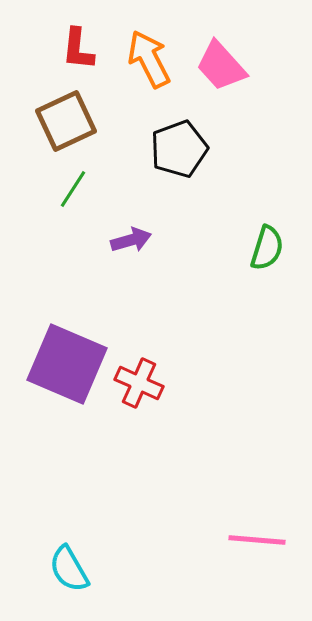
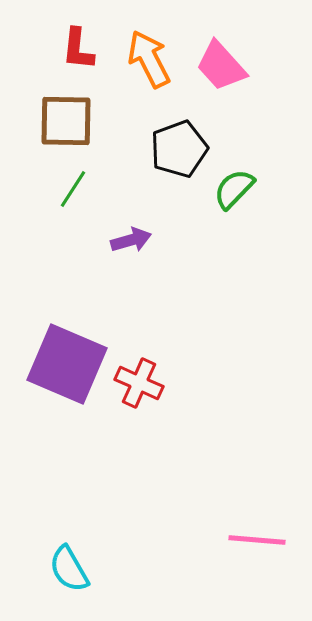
brown square: rotated 26 degrees clockwise
green semicircle: moved 33 px left, 59 px up; rotated 153 degrees counterclockwise
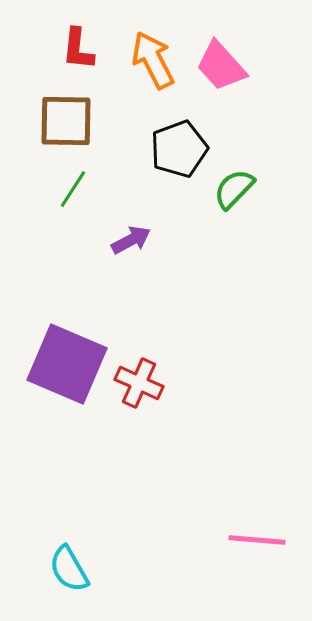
orange arrow: moved 4 px right, 1 px down
purple arrow: rotated 12 degrees counterclockwise
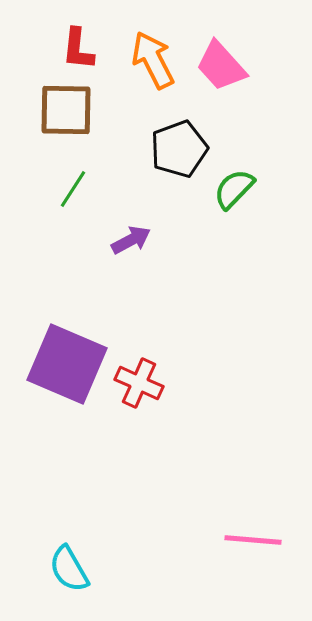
brown square: moved 11 px up
pink line: moved 4 px left
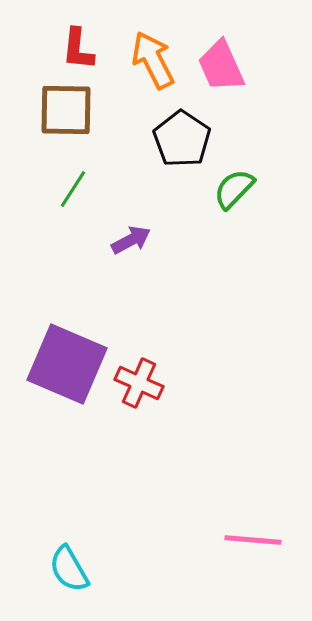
pink trapezoid: rotated 18 degrees clockwise
black pentagon: moved 3 px right, 10 px up; rotated 18 degrees counterclockwise
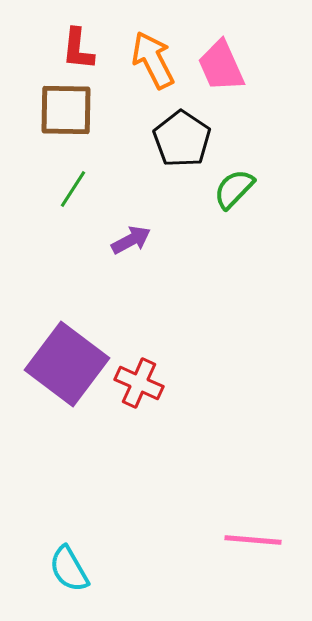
purple square: rotated 14 degrees clockwise
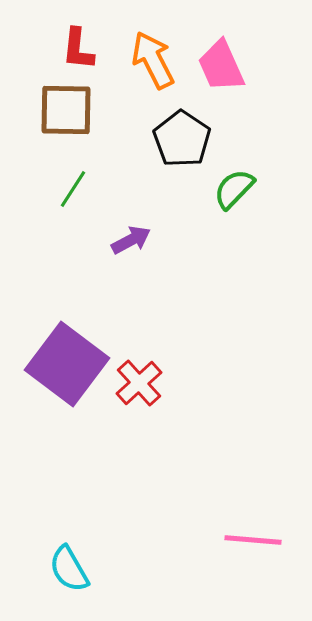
red cross: rotated 24 degrees clockwise
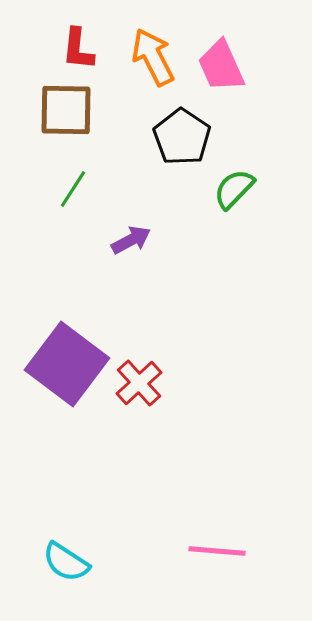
orange arrow: moved 3 px up
black pentagon: moved 2 px up
pink line: moved 36 px left, 11 px down
cyan semicircle: moved 3 px left, 7 px up; rotated 27 degrees counterclockwise
